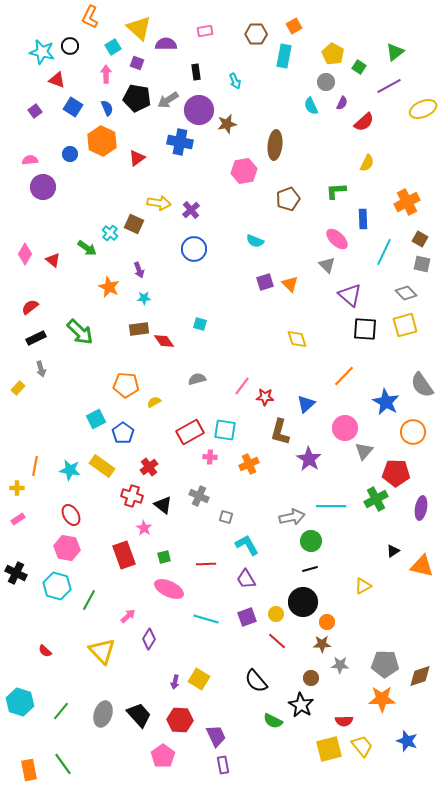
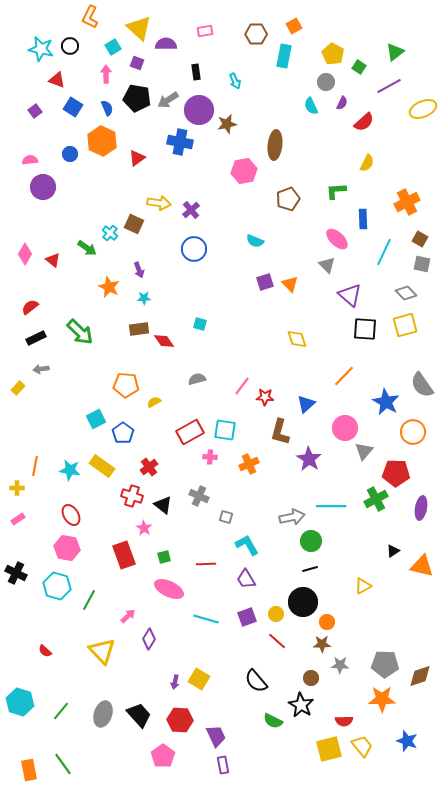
cyan star at (42, 52): moved 1 px left, 3 px up
gray arrow at (41, 369): rotated 98 degrees clockwise
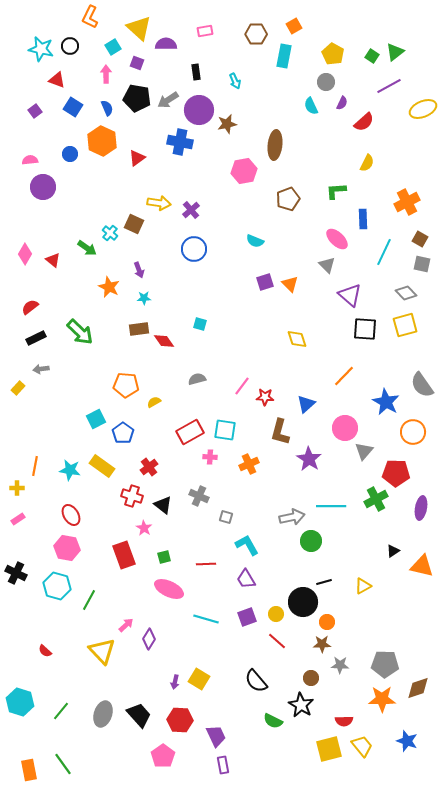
green square at (359, 67): moved 13 px right, 11 px up
black line at (310, 569): moved 14 px right, 13 px down
pink arrow at (128, 616): moved 2 px left, 9 px down
brown diamond at (420, 676): moved 2 px left, 12 px down
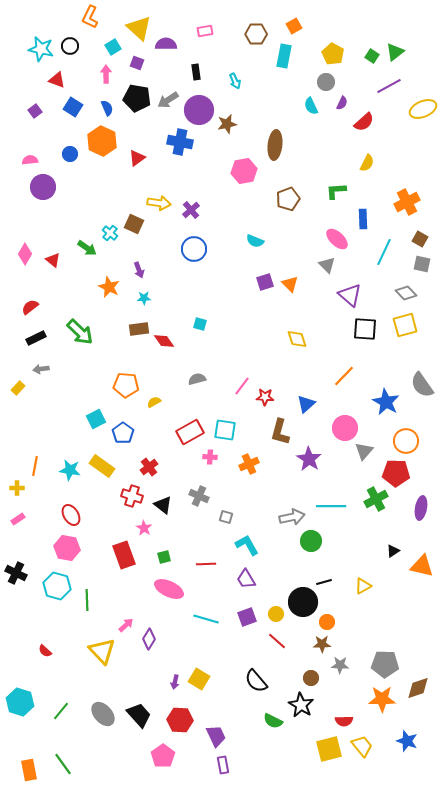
orange circle at (413, 432): moved 7 px left, 9 px down
green line at (89, 600): moved 2 px left; rotated 30 degrees counterclockwise
gray ellipse at (103, 714): rotated 60 degrees counterclockwise
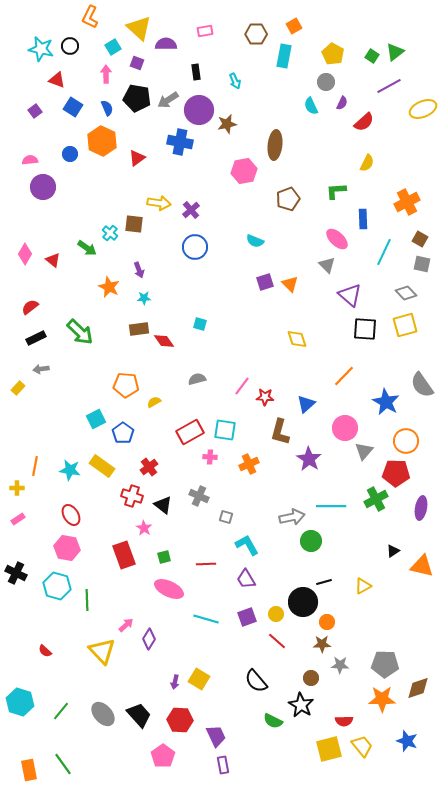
brown square at (134, 224): rotated 18 degrees counterclockwise
blue circle at (194, 249): moved 1 px right, 2 px up
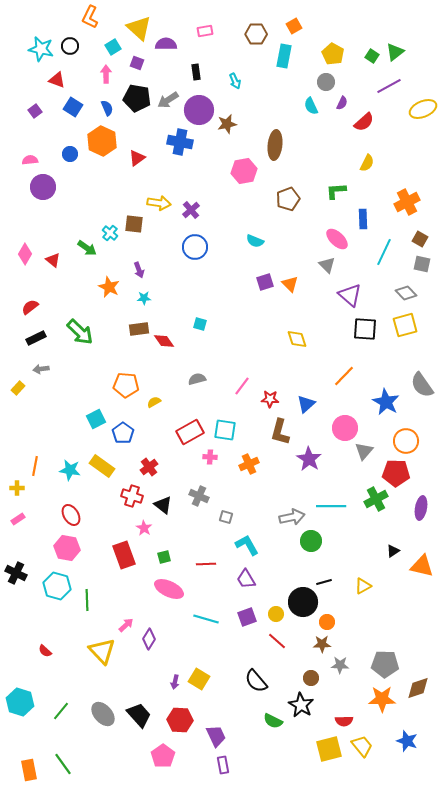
red star at (265, 397): moved 5 px right, 2 px down
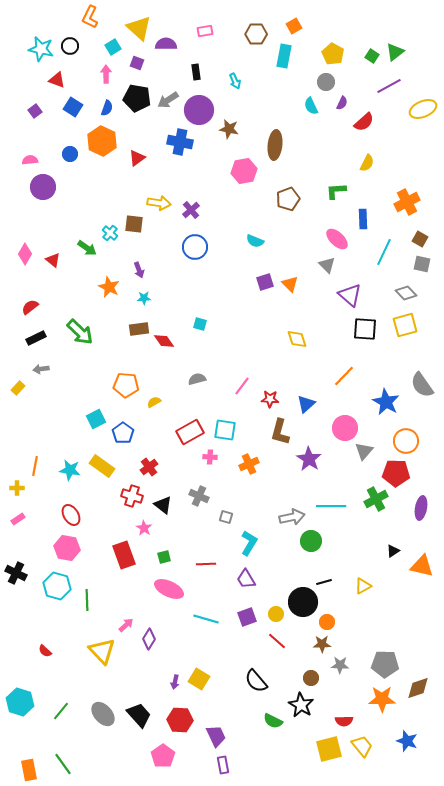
blue semicircle at (107, 108): rotated 42 degrees clockwise
brown star at (227, 124): moved 2 px right, 5 px down; rotated 24 degrees clockwise
cyan L-shape at (247, 545): moved 2 px right, 2 px up; rotated 60 degrees clockwise
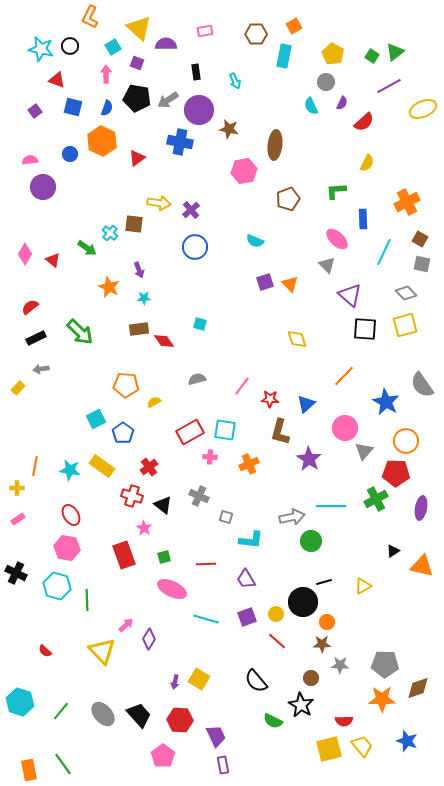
blue square at (73, 107): rotated 18 degrees counterclockwise
cyan L-shape at (249, 543): moved 2 px right, 3 px up; rotated 65 degrees clockwise
pink ellipse at (169, 589): moved 3 px right
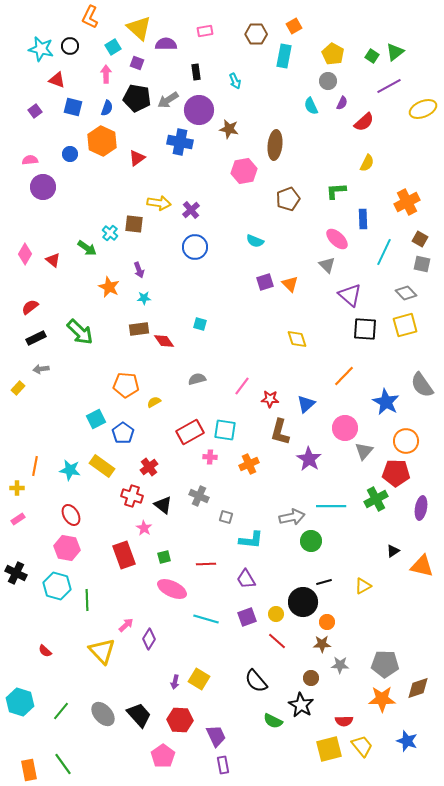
gray circle at (326, 82): moved 2 px right, 1 px up
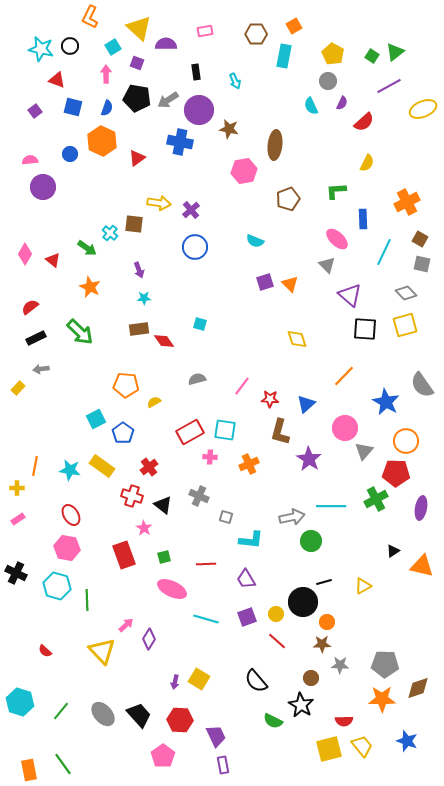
orange star at (109, 287): moved 19 px left
